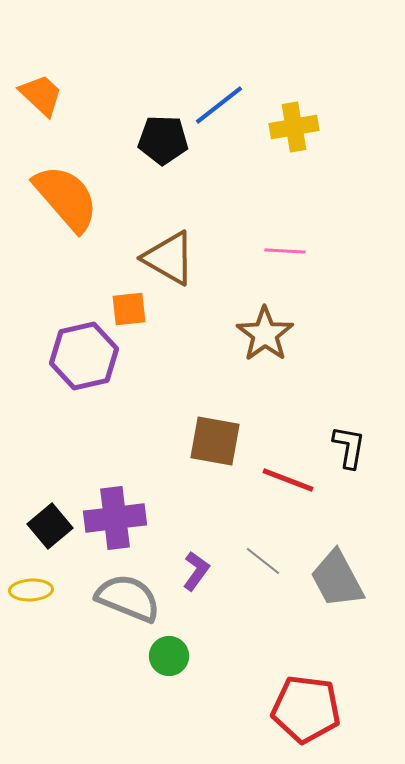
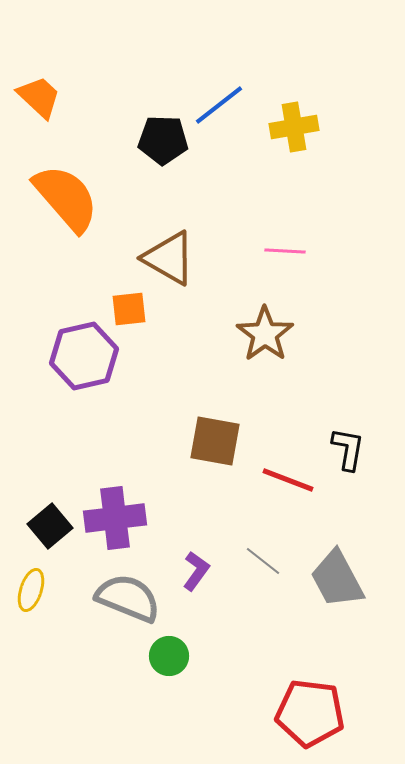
orange trapezoid: moved 2 px left, 2 px down
black L-shape: moved 1 px left, 2 px down
yellow ellipse: rotated 69 degrees counterclockwise
red pentagon: moved 4 px right, 4 px down
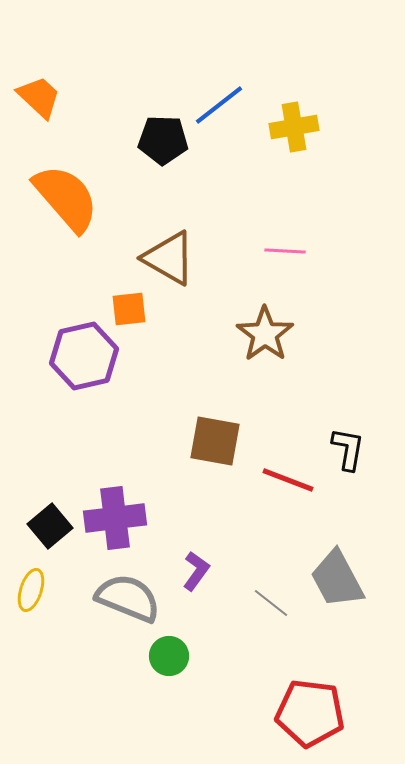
gray line: moved 8 px right, 42 px down
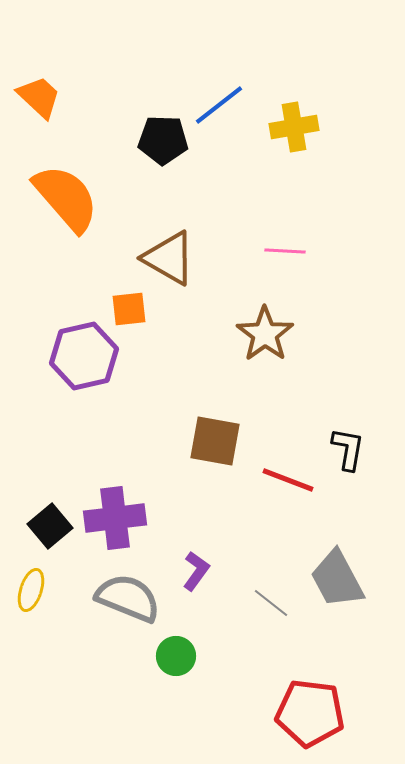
green circle: moved 7 px right
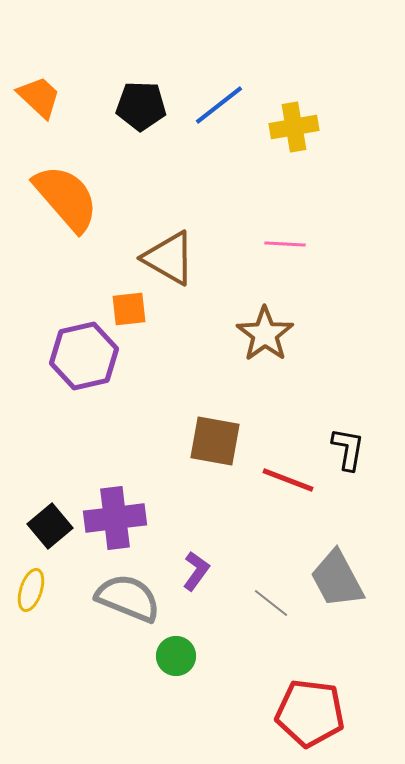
black pentagon: moved 22 px left, 34 px up
pink line: moved 7 px up
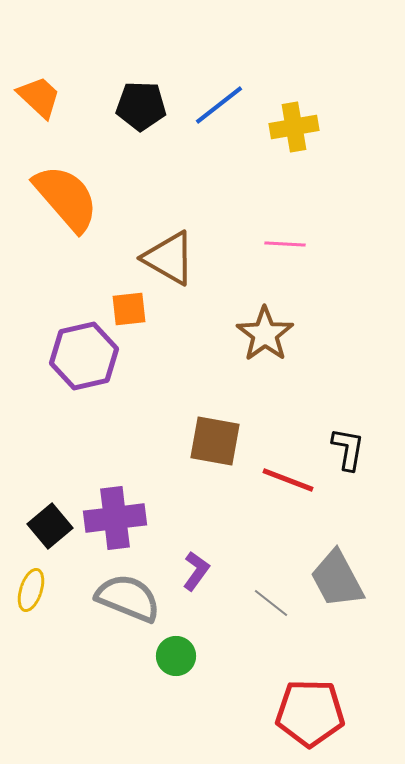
red pentagon: rotated 6 degrees counterclockwise
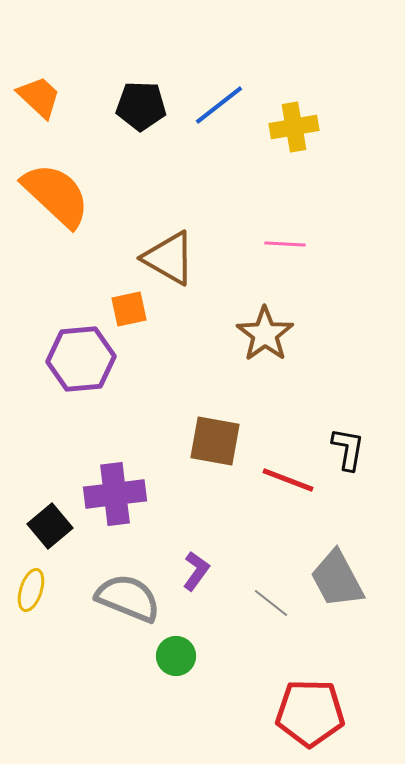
orange semicircle: moved 10 px left, 3 px up; rotated 6 degrees counterclockwise
orange square: rotated 6 degrees counterclockwise
purple hexagon: moved 3 px left, 3 px down; rotated 8 degrees clockwise
purple cross: moved 24 px up
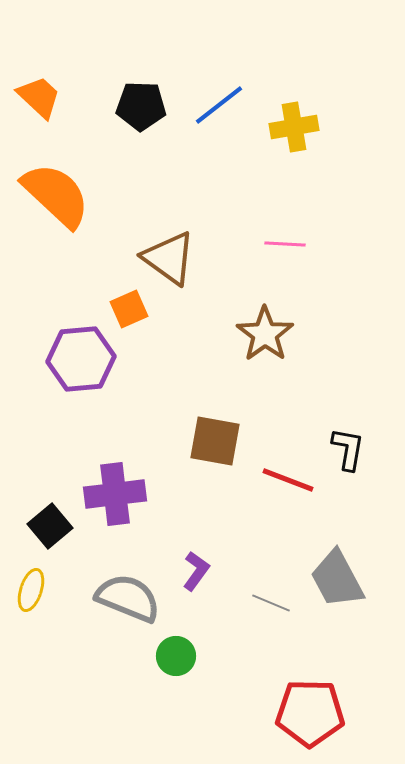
brown triangle: rotated 6 degrees clockwise
orange square: rotated 12 degrees counterclockwise
gray line: rotated 15 degrees counterclockwise
